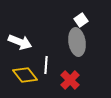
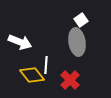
yellow diamond: moved 7 px right
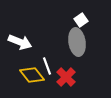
white line: moved 1 px right, 1 px down; rotated 24 degrees counterclockwise
red cross: moved 4 px left, 3 px up
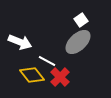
gray ellipse: moved 1 px right; rotated 56 degrees clockwise
white line: moved 5 px up; rotated 42 degrees counterclockwise
red cross: moved 6 px left
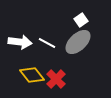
white arrow: rotated 15 degrees counterclockwise
white line: moved 18 px up
red cross: moved 4 px left, 2 px down
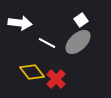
white arrow: moved 19 px up
yellow diamond: moved 3 px up
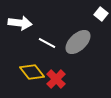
white square: moved 20 px right, 6 px up; rotated 16 degrees counterclockwise
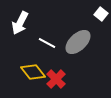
white arrow: rotated 110 degrees clockwise
yellow diamond: moved 1 px right
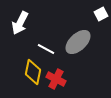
white square: rotated 24 degrees clockwise
white line: moved 1 px left, 6 px down
yellow diamond: rotated 50 degrees clockwise
red cross: rotated 18 degrees counterclockwise
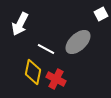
white arrow: moved 1 px down
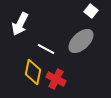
white square: moved 10 px left, 3 px up; rotated 24 degrees counterclockwise
gray ellipse: moved 3 px right, 1 px up
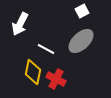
white square: moved 9 px left; rotated 24 degrees clockwise
